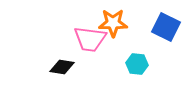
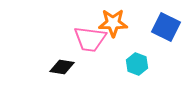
cyan hexagon: rotated 15 degrees clockwise
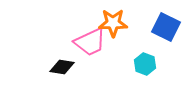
pink trapezoid: moved 3 px down; rotated 32 degrees counterclockwise
cyan hexagon: moved 8 px right
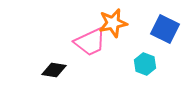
orange star: rotated 12 degrees counterclockwise
blue square: moved 1 px left, 2 px down
black diamond: moved 8 px left, 3 px down
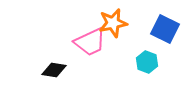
cyan hexagon: moved 2 px right, 2 px up
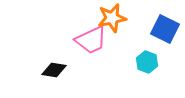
orange star: moved 1 px left, 5 px up
pink trapezoid: moved 1 px right, 2 px up
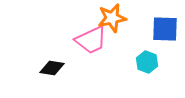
blue square: rotated 24 degrees counterclockwise
black diamond: moved 2 px left, 2 px up
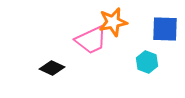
orange star: moved 1 px right, 4 px down
black diamond: rotated 15 degrees clockwise
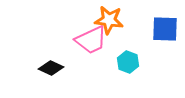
orange star: moved 4 px left, 2 px up; rotated 20 degrees clockwise
cyan hexagon: moved 19 px left
black diamond: moved 1 px left
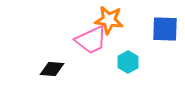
cyan hexagon: rotated 10 degrees clockwise
black diamond: moved 1 px right, 1 px down; rotated 20 degrees counterclockwise
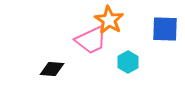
orange star: rotated 24 degrees clockwise
